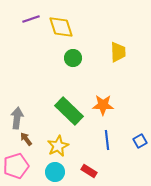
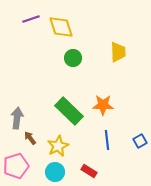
brown arrow: moved 4 px right, 1 px up
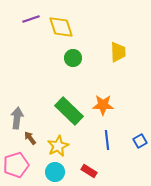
pink pentagon: moved 1 px up
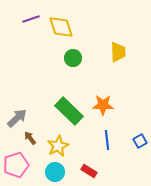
gray arrow: rotated 40 degrees clockwise
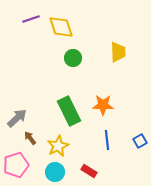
green rectangle: rotated 20 degrees clockwise
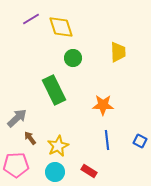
purple line: rotated 12 degrees counterclockwise
green rectangle: moved 15 px left, 21 px up
blue square: rotated 32 degrees counterclockwise
pink pentagon: rotated 15 degrees clockwise
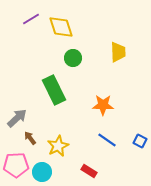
blue line: rotated 48 degrees counterclockwise
cyan circle: moved 13 px left
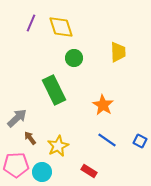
purple line: moved 4 px down; rotated 36 degrees counterclockwise
green circle: moved 1 px right
orange star: rotated 30 degrees clockwise
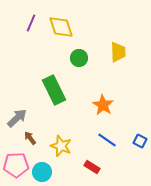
green circle: moved 5 px right
yellow star: moved 3 px right; rotated 25 degrees counterclockwise
red rectangle: moved 3 px right, 4 px up
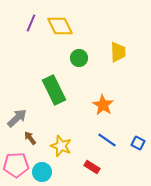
yellow diamond: moved 1 px left, 1 px up; rotated 8 degrees counterclockwise
blue square: moved 2 px left, 2 px down
